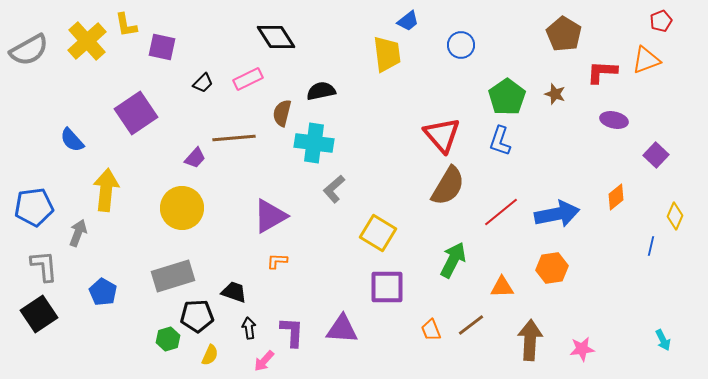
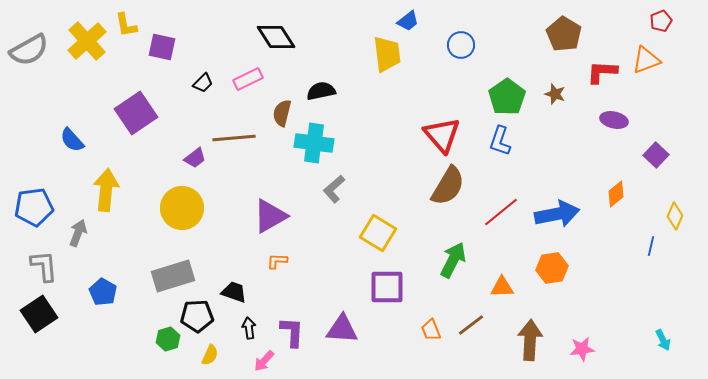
purple trapezoid at (195, 158): rotated 10 degrees clockwise
orange diamond at (616, 197): moved 3 px up
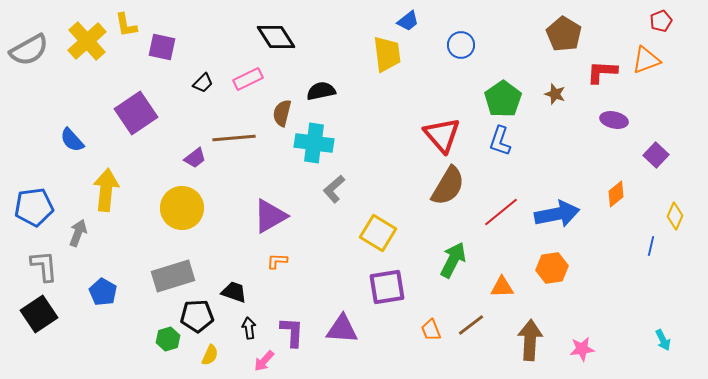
green pentagon at (507, 97): moved 4 px left, 2 px down
purple square at (387, 287): rotated 9 degrees counterclockwise
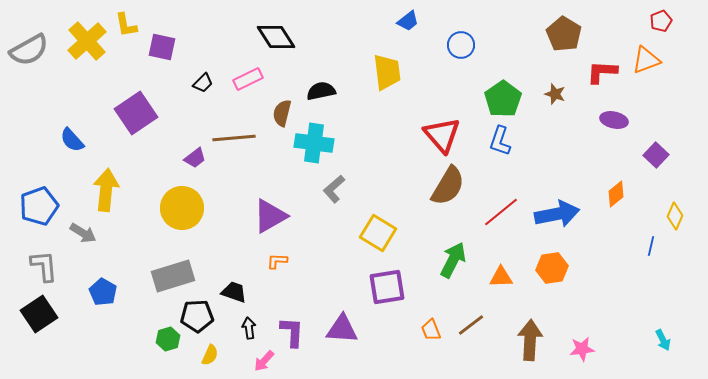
yellow trapezoid at (387, 54): moved 18 px down
blue pentagon at (34, 207): moved 5 px right, 1 px up; rotated 12 degrees counterclockwise
gray arrow at (78, 233): moved 5 px right; rotated 100 degrees clockwise
orange triangle at (502, 287): moved 1 px left, 10 px up
